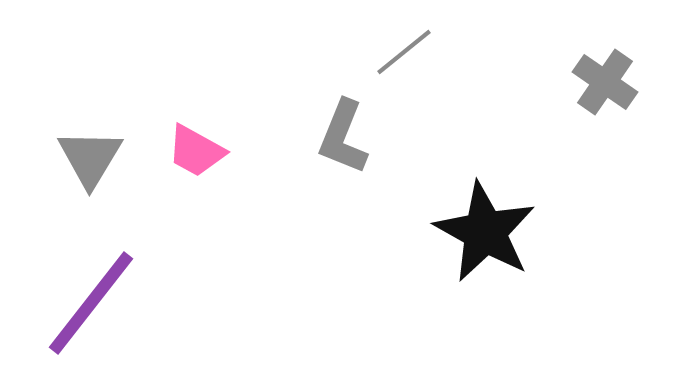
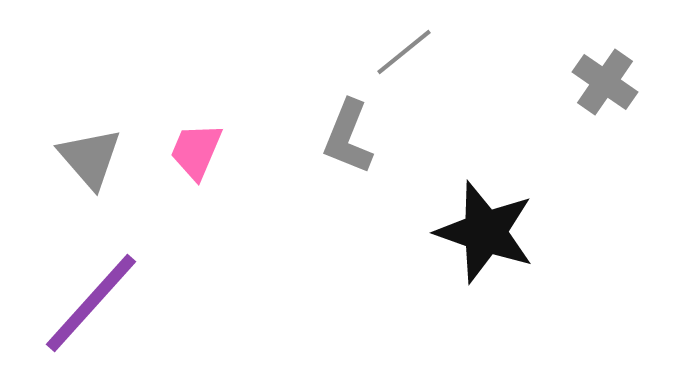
gray L-shape: moved 5 px right
pink trapezoid: rotated 84 degrees clockwise
gray triangle: rotated 12 degrees counterclockwise
black star: rotated 10 degrees counterclockwise
purple line: rotated 4 degrees clockwise
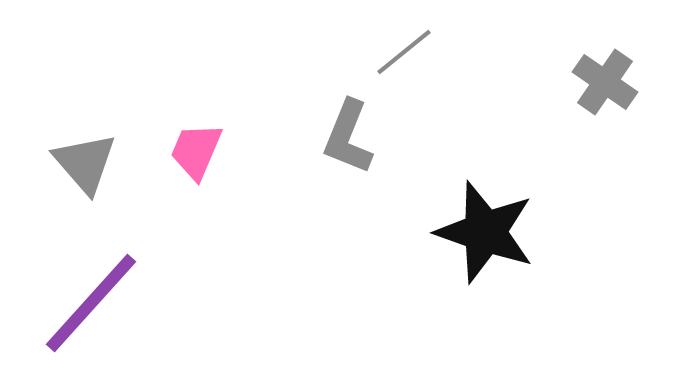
gray triangle: moved 5 px left, 5 px down
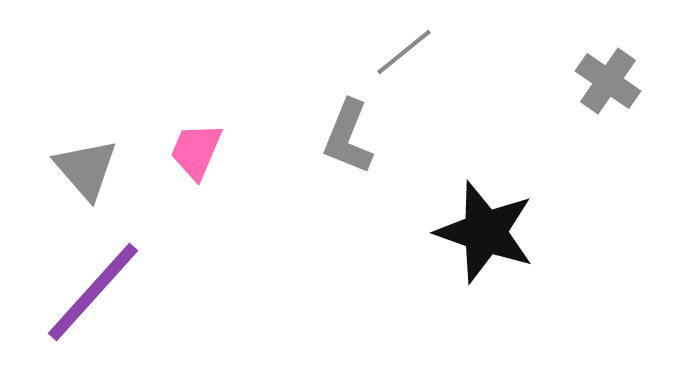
gray cross: moved 3 px right, 1 px up
gray triangle: moved 1 px right, 6 px down
purple line: moved 2 px right, 11 px up
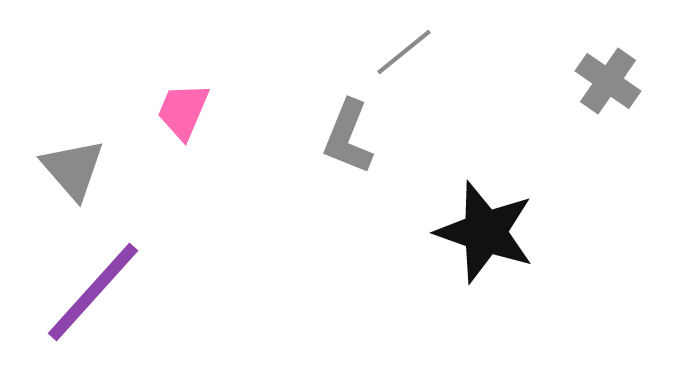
pink trapezoid: moved 13 px left, 40 px up
gray triangle: moved 13 px left
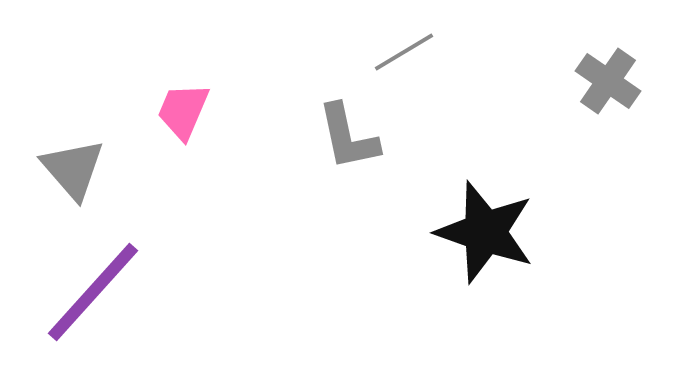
gray line: rotated 8 degrees clockwise
gray L-shape: rotated 34 degrees counterclockwise
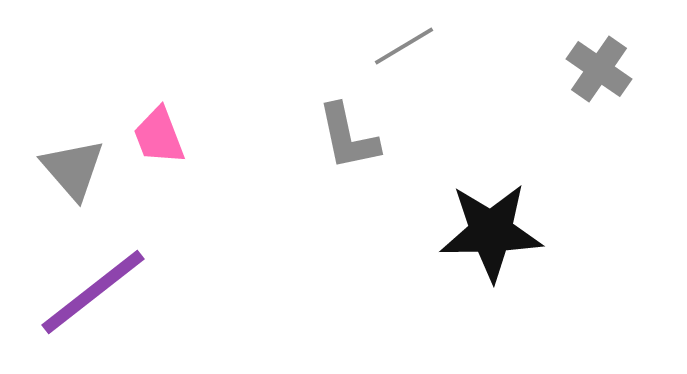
gray line: moved 6 px up
gray cross: moved 9 px left, 12 px up
pink trapezoid: moved 24 px left, 25 px down; rotated 44 degrees counterclockwise
black star: moved 6 px right; rotated 20 degrees counterclockwise
purple line: rotated 10 degrees clockwise
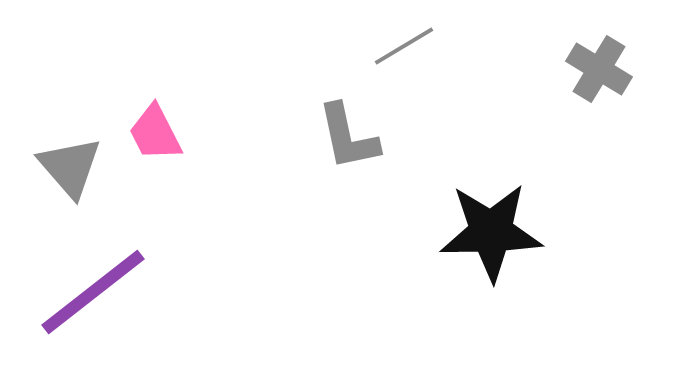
gray cross: rotated 4 degrees counterclockwise
pink trapezoid: moved 4 px left, 3 px up; rotated 6 degrees counterclockwise
gray triangle: moved 3 px left, 2 px up
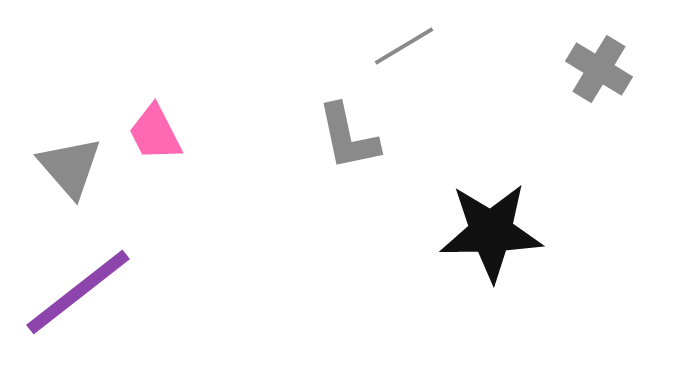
purple line: moved 15 px left
